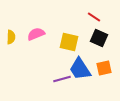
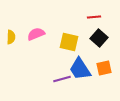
red line: rotated 40 degrees counterclockwise
black square: rotated 18 degrees clockwise
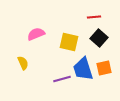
yellow semicircle: moved 12 px right, 26 px down; rotated 24 degrees counterclockwise
blue trapezoid: moved 3 px right; rotated 15 degrees clockwise
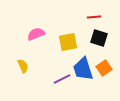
black square: rotated 24 degrees counterclockwise
yellow square: moved 1 px left; rotated 24 degrees counterclockwise
yellow semicircle: moved 3 px down
orange square: rotated 21 degrees counterclockwise
purple line: rotated 12 degrees counterclockwise
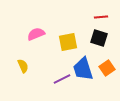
red line: moved 7 px right
orange square: moved 3 px right
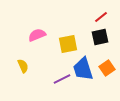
red line: rotated 32 degrees counterclockwise
pink semicircle: moved 1 px right, 1 px down
black square: moved 1 px right, 1 px up; rotated 30 degrees counterclockwise
yellow square: moved 2 px down
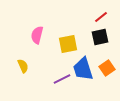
pink semicircle: rotated 54 degrees counterclockwise
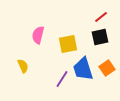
pink semicircle: moved 1 px right
purple line: rotated 30 degrees counterclockwise
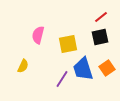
yellow semicircle: rotated 48 degrees clockwise
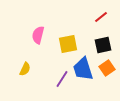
black square: moved 3 px right, 8 px down
yellow semicircle: moved 2 px right, 3 px down
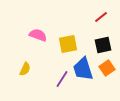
pink semicircle: rotated 96 degrees clockwise
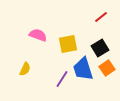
black square: moved 3 px left, 3 px down; rotated 18 degrees counterclockwise
